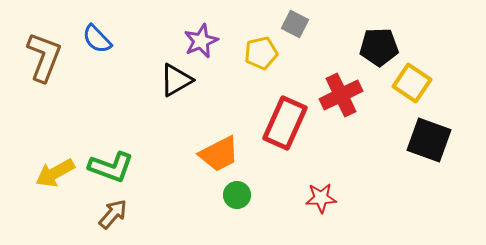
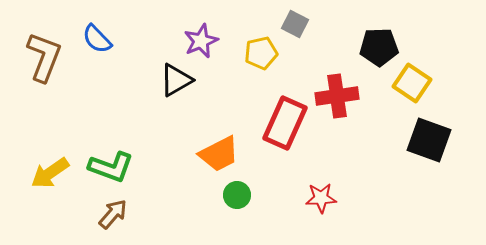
red cross: moved 4 px left, 1 px down; rotated 18 degrees clockwise
yellow arrow: moved 5 px left; rotated 6 degrees counterclockwise
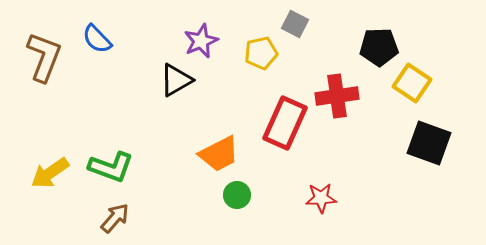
black square: moved 3 px down
brown arrow: moved 2 px right, 4 px down
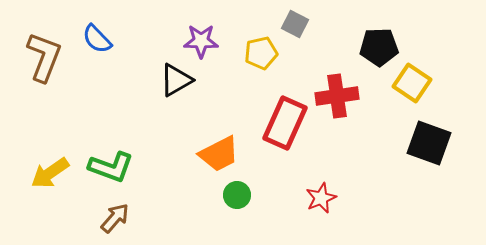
purple star: rotated 24 degrees clockwise
red star: rotated 20 degrees counterclockwise
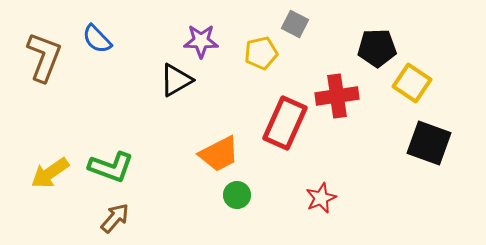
black pentagon: moved 2 px left, 1 px down
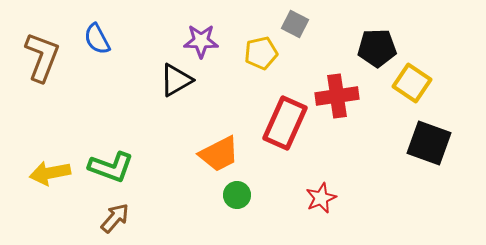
blue semicircle: rotated 16 degrees clockwise
brown L-shape: moved 2 px left
yellow arrow: rotated 24 degrees clockwise
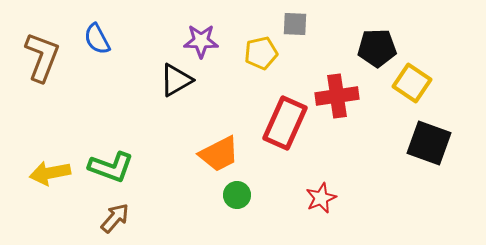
gray square: rotated 24 degrees counterclockwise
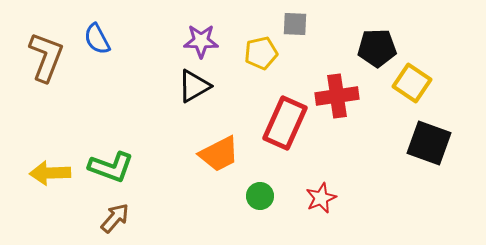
brown L-shape: moved 4 px right
black triangle: moved 18 px right, 6 px down
yellow arrow: rotated 9 degrees clockwise
green circle: moved 23 px right, 1 px down
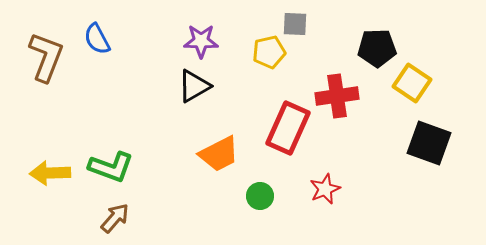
yellow pentagon: moved 8 px right, 1 px up
red rectangle: moved 3 px right, 5 px down
red star: moved 4 px right, 9 px up
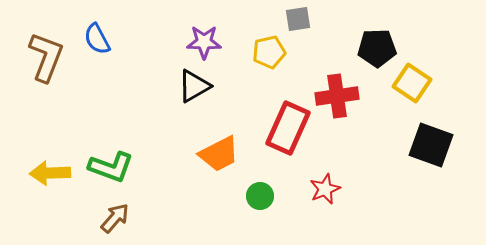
gray square: moved 3 px right, 5 px up; rotated 12 degrees counterclockwise
purple star: moved 3 px right, 1 px down
black square: moved 2 px right, 2 px down
